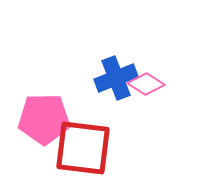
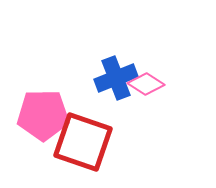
pink pentagon: moved 1 px left, 4 px up
red square: moved 6 px up; rotated 12 degrees clockwise
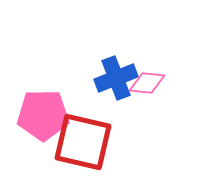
pink diamond: moved 1 px right, 1 px up; rotated 27 degrees counterclockwise
red square: rotated 6 degrees counterclockwise
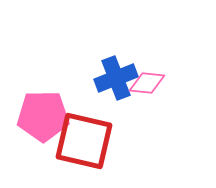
pink pentagon: moved 1 px down
red square: moved 1 px right, 1 px up
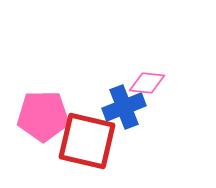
blue cross: moved 8 px right, 29 px down
red square: moved 3 px right
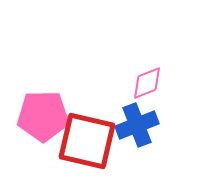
pink diamond: rotated 27 degrees counterclockwise
blue cross: moved 13 px right, 18 px down
